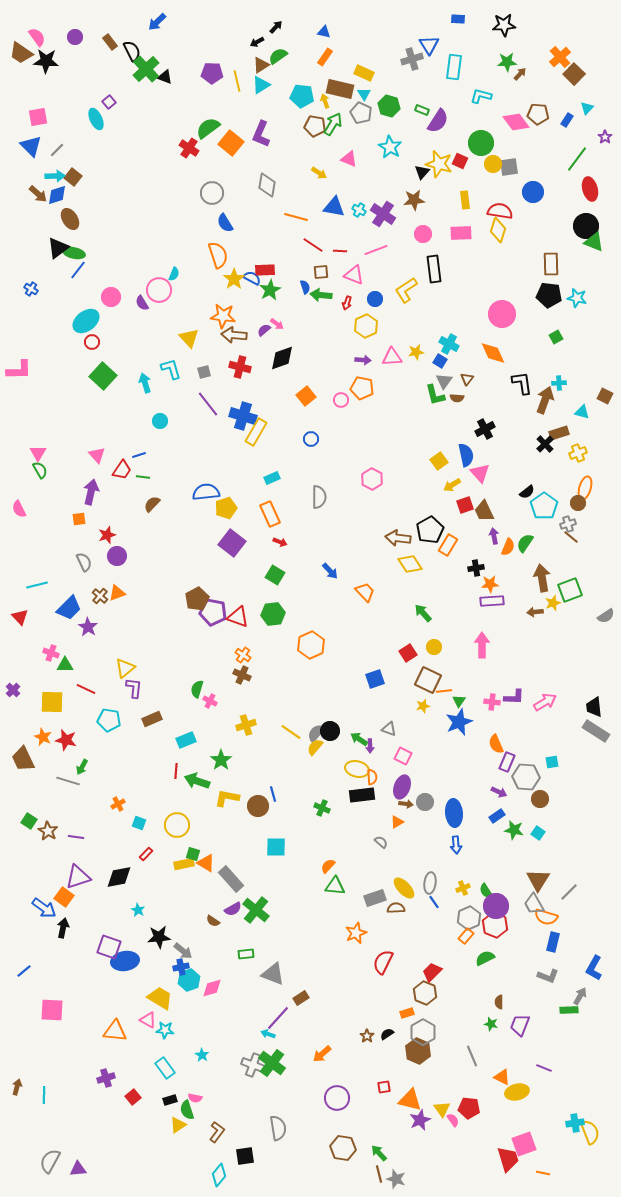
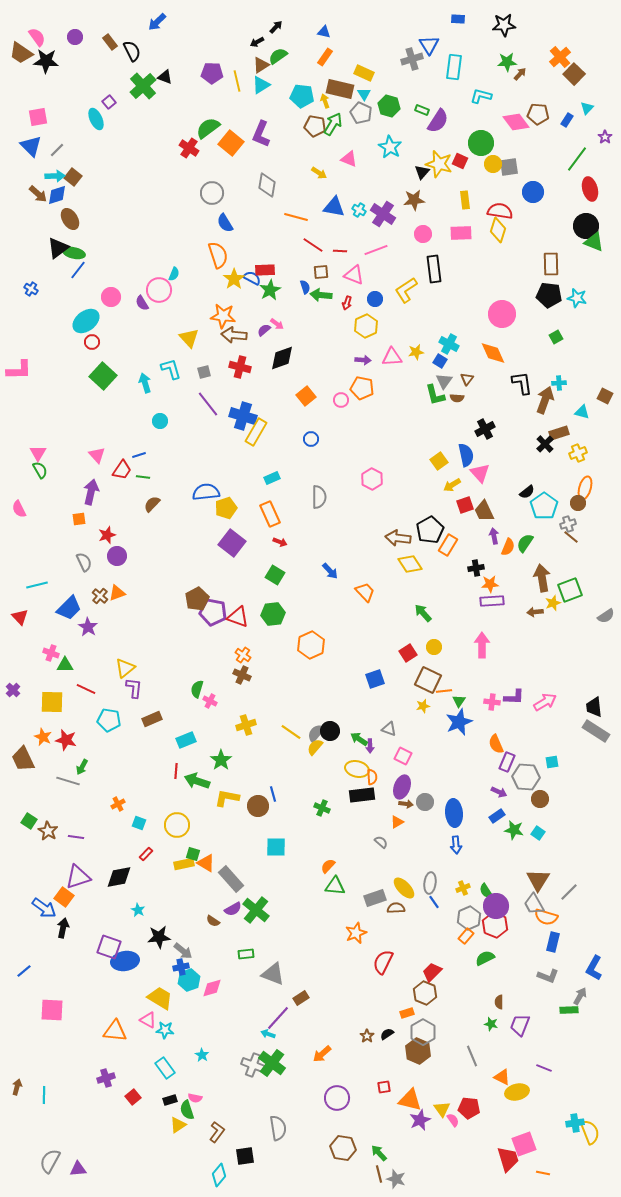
green cross at (146, 69): moved 3 px left, 17 px down
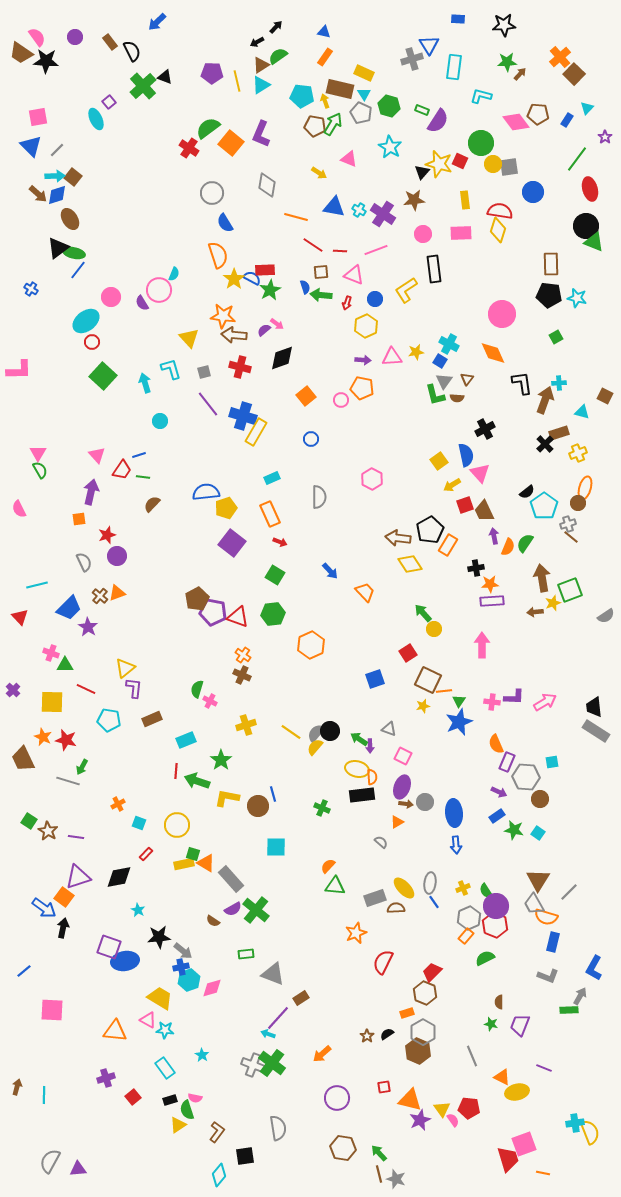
yellow circle at (434, 647): moved 18 px up
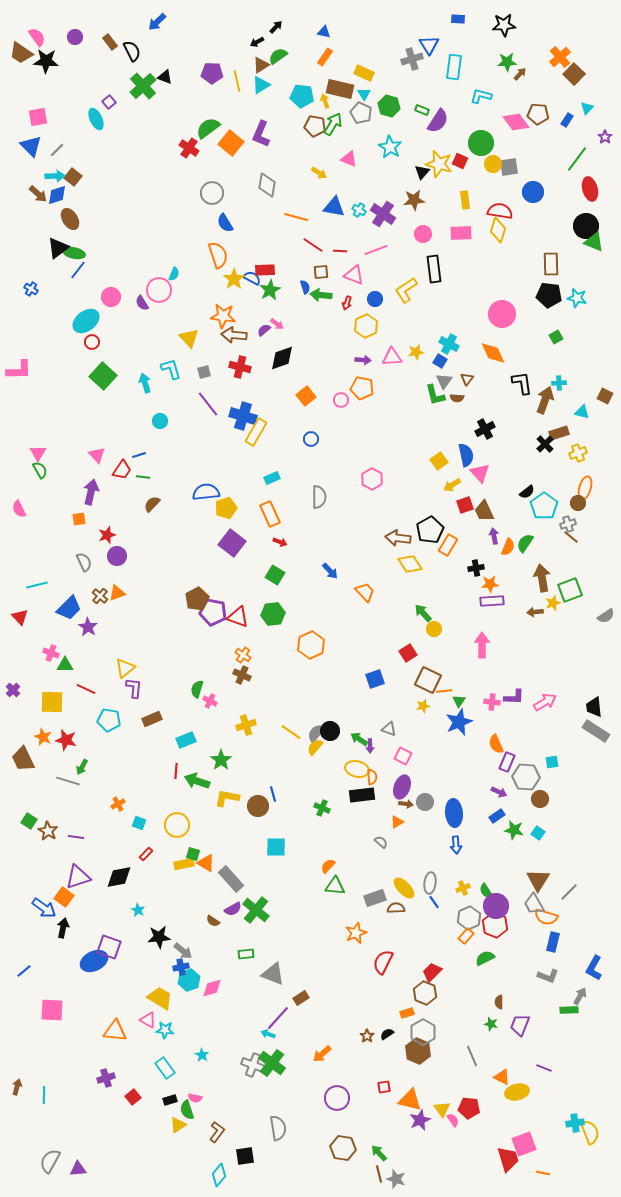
blue ellipse at (125, 961): moved 31 px left; rotated 16 degrees counterclockwise
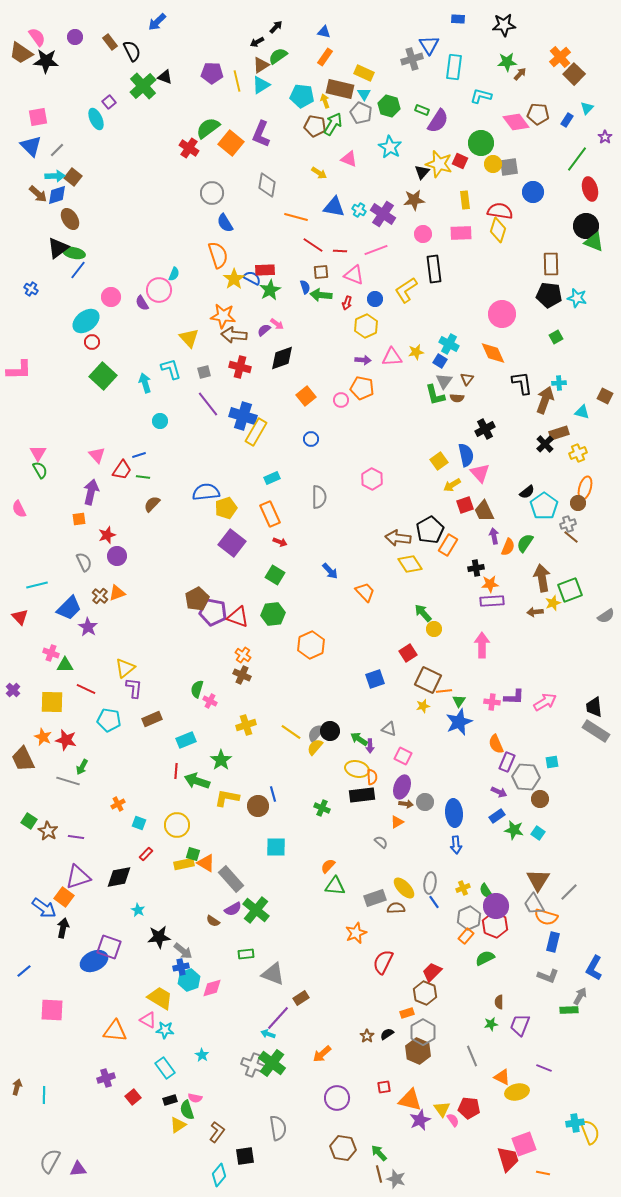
green star at (491, 1024): rotated 24 degrees counterclockwise
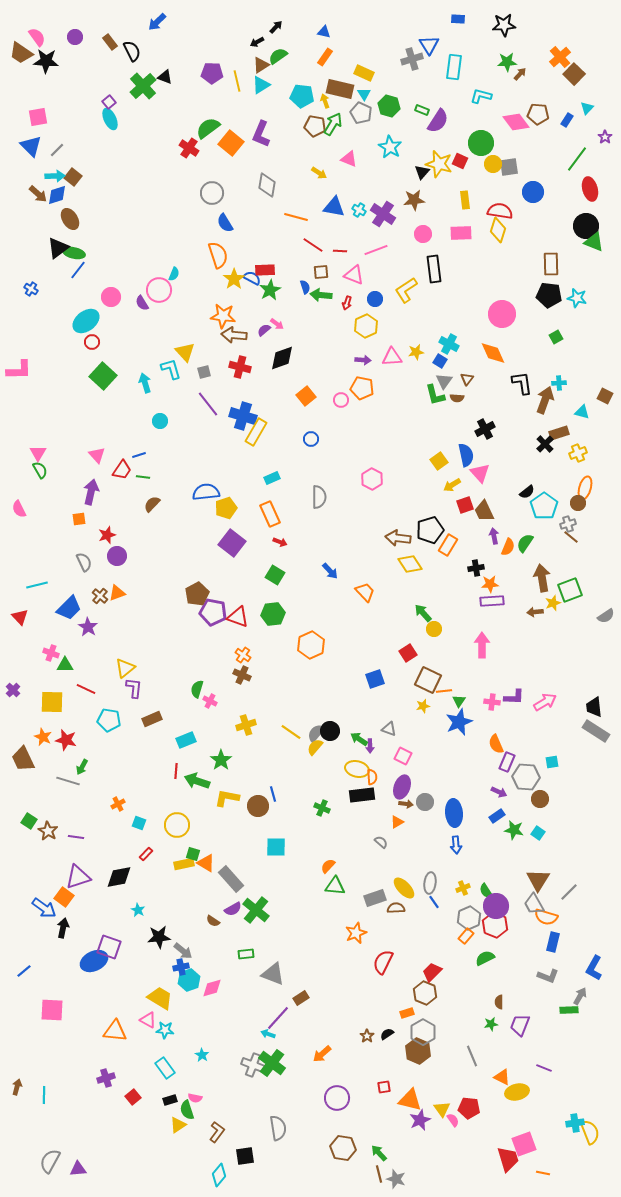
cyan ellipse at (96, 119): moved 14 px right
yellow triangle at (189, 338): moved 4 px left, 14 px down
black pentagon at (430, 530): rotated 12 degrees clockwise
brown pentagon at (197, 599): moved 5 px up
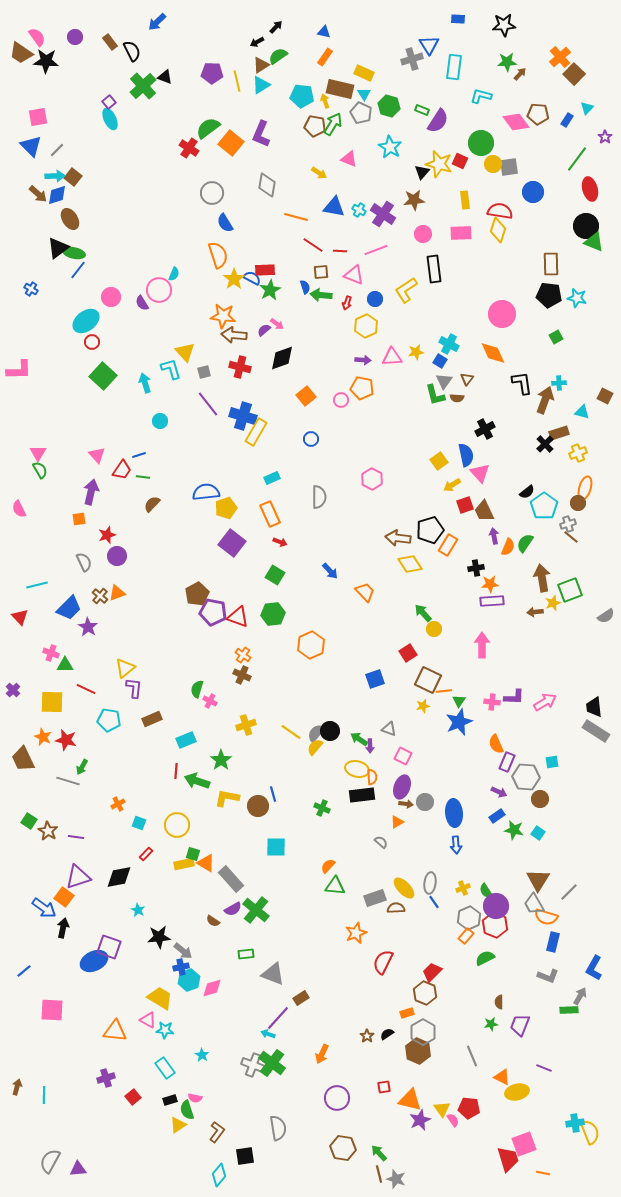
orange arrow at (322, 1054): rotated 24 degrees counterclockwise
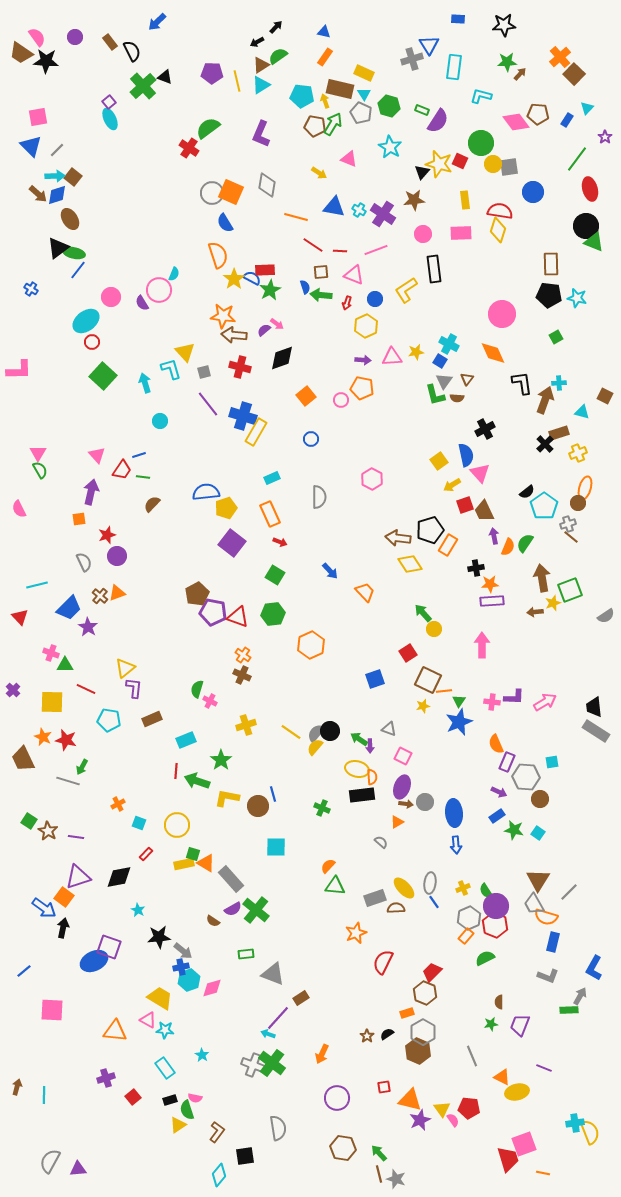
orange square at (231, 143): moved 49 px down; rotated 15 degrees counterclockwise
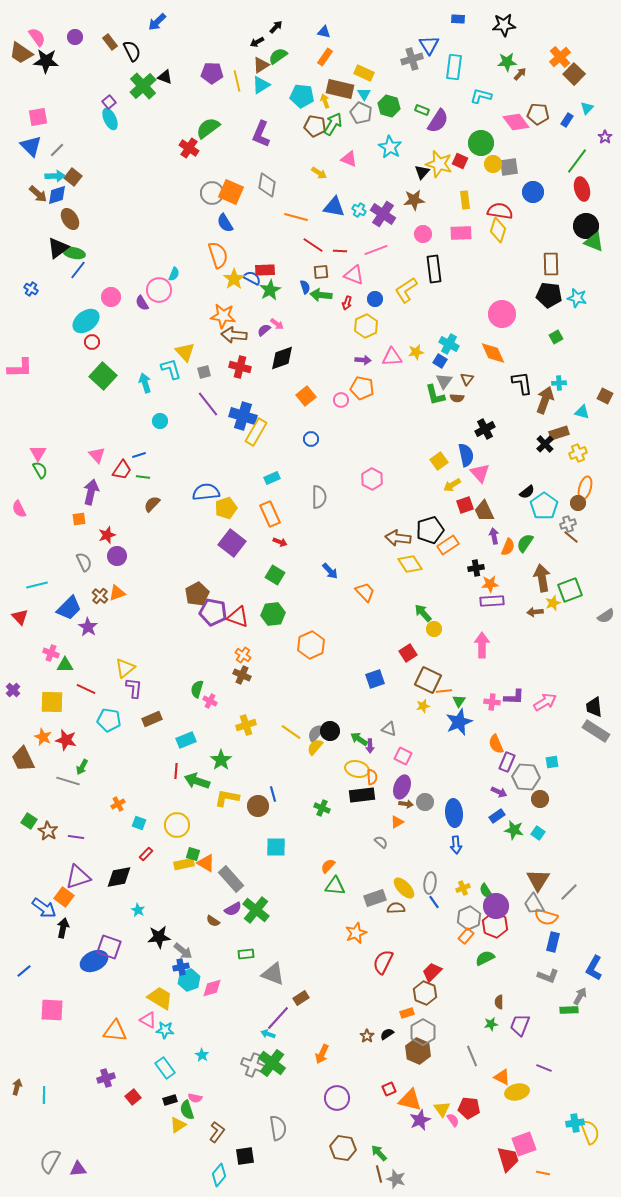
green line at (577, 159): moved 2 px down
red ellipse at (590, 189): moved 8 px left
pink L-shape at (19, 370): moved 1 px right, 2 px up
orange rectangle at (448, 545): rotated 25 degrees clockwise
red square at (384, 1087): moved 5 px right, 2 px down; rotated 16 degrees counterclockwise
